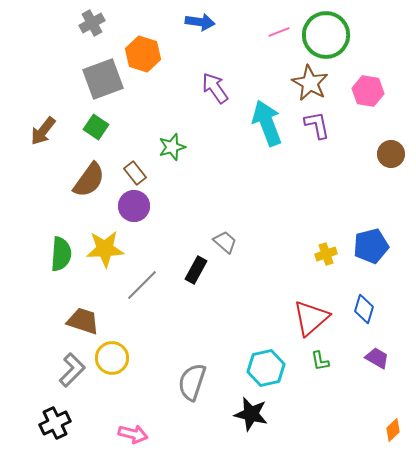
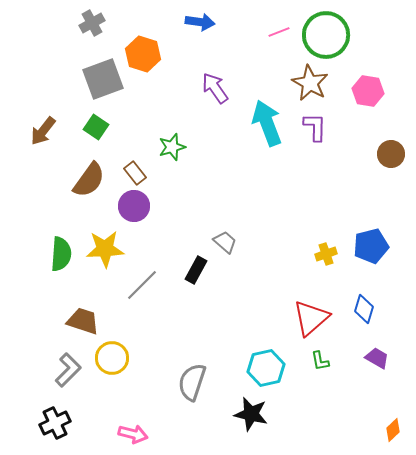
purple L-shape: moved 2 px left, 2 px down; rotated 12 degrees clockwise
gray L-shape: moved 4 px left
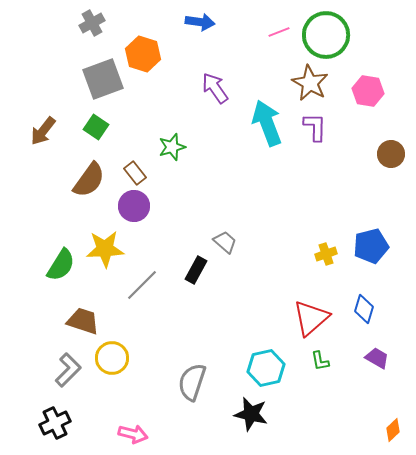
green semicircle: moved 11 px down; rotated 28 degrees clockwise
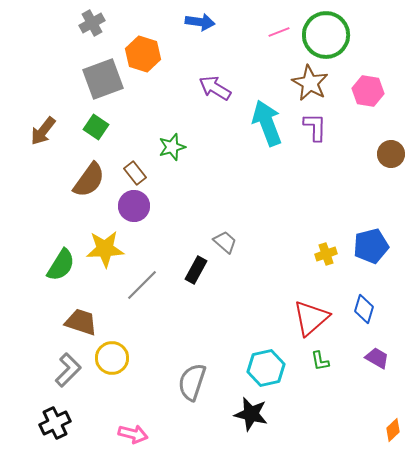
purple arrow: rotated 24 degrees counterclockwise
brown trapezoid: moved 2 px left, 1 px down
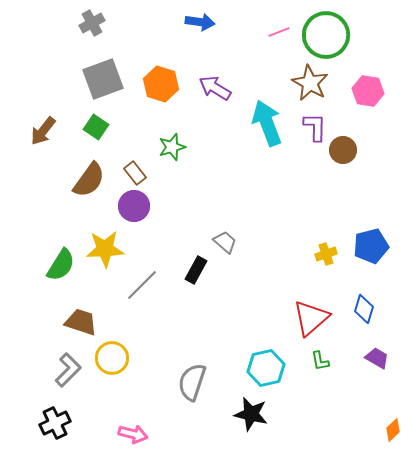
orange hexagon: moved 18 px right, 30 px down
brown circle: moved 48 px left, 4 px up
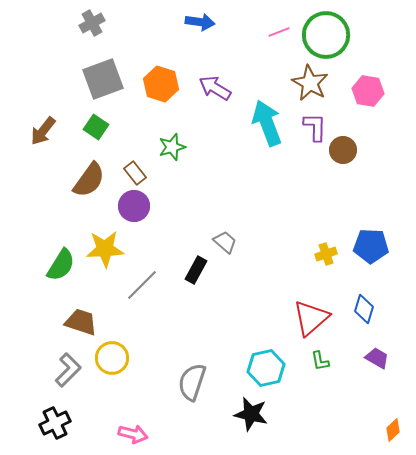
blue pentagon: rotated 16 degrees clockwise
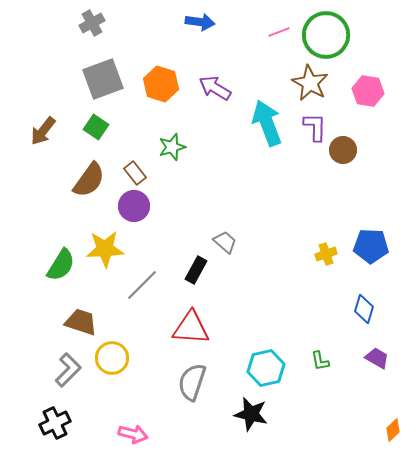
red triangle: moved 120 px left, 10 px down; rotated 45 degrees clockwise
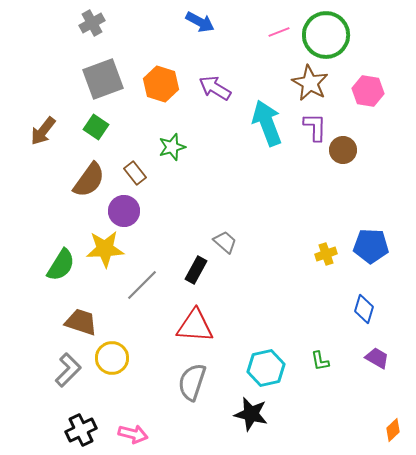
blue arrow: rotated 20 degrees clockwise
purple circle: moved 10 px left, 5 px down
red triangle: moved 4 px right, 2 px up
black cross: moved 26 px right, 7 px down
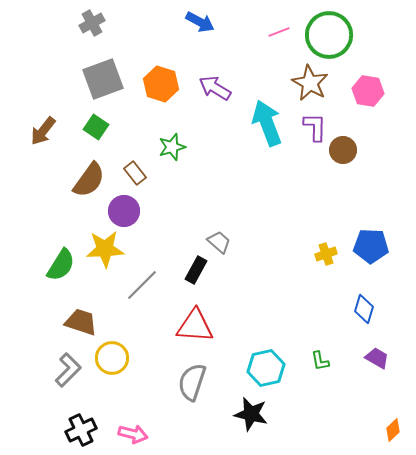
green circle: moved 3 px right
gray trapezoid: moved 6 px left
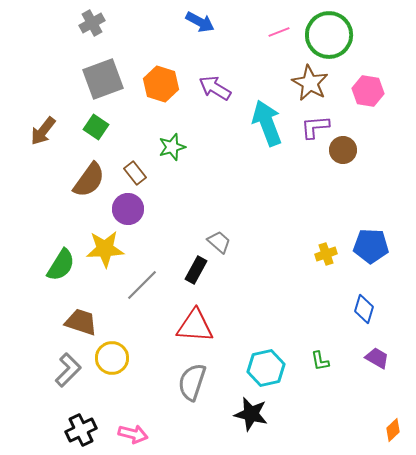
purple L-shape: rotated 96 degrees counterclockwise
purple circle: moved 4 px right, 2 px up
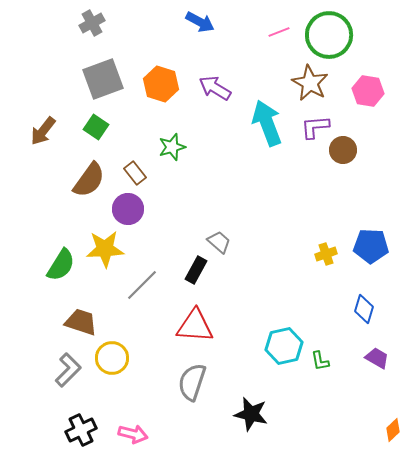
cyan hexagon: moved 18 px right, 22 px up
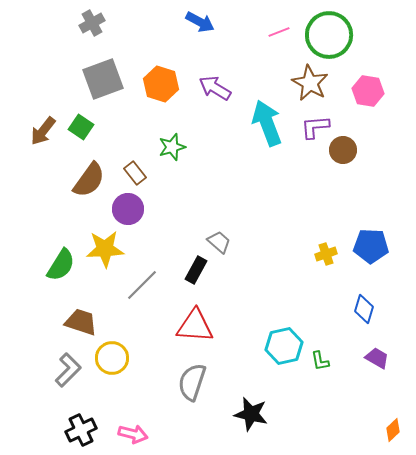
green square: moved 15 px left
